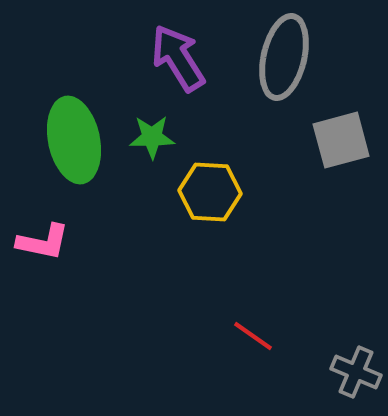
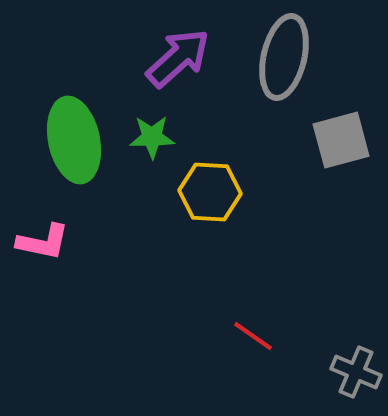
purple arrow: rotated 80 degrees clockwise
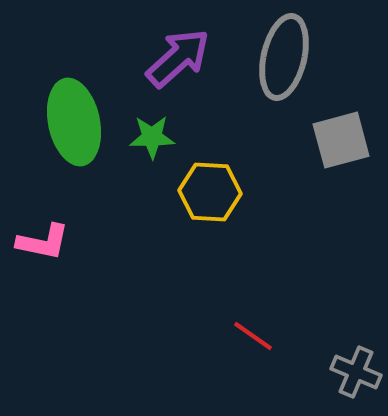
green ellipse: moved 18 px up
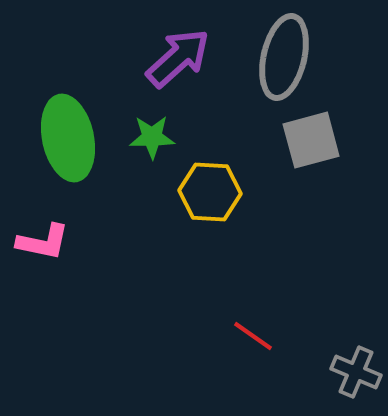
green ellipse: moved 6 px left, 16 px down
gray square: moved 30 px left
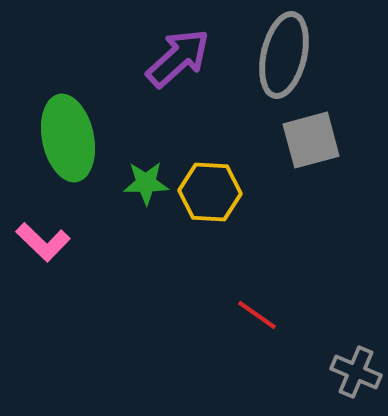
gray ellipse: moved 2 px up
green star: moved 6 px left, 46 px down
pink L-shape: rotated 32 degrees clockwise
red line: moved 4 px right, 21 px up
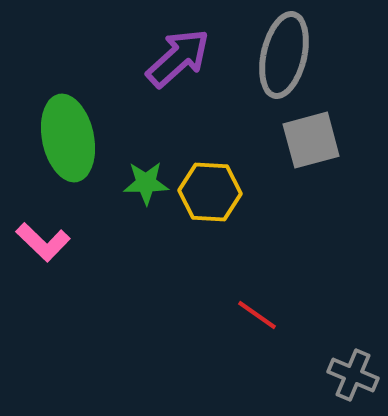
gray cross: moved 3 px left, 3 px down
